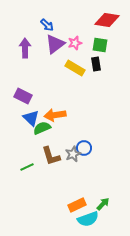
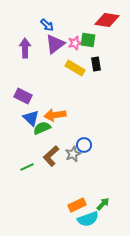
green square: moved 12 px left, 5 px up
blue circle: moved 3 px up
brown L-shape: rotated 65 degrees clockwise
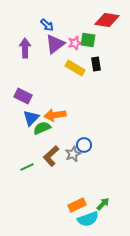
blue triangle: rotated 30 degrees clockwise
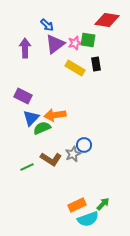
brown L-shape: moved 3 px down; rotated 105 degrees counterclockwise
